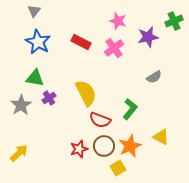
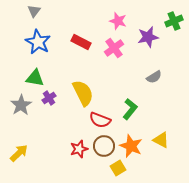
yellow semicircle: moved 3 px left
yellow triangle: moved 3 px down
orange star: moved 1 px right; rotated 25 degrees counterclockwise
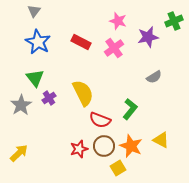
green triangle: rotated 42 degrees clockwise
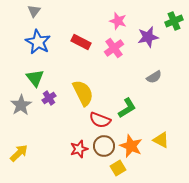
green L-shape: moved 3 px left, 1 px up; rotated 20 degrees clockwise
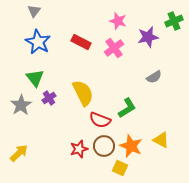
yellow square: moved 2 px right; rotated 35 degrees counterclockwise
